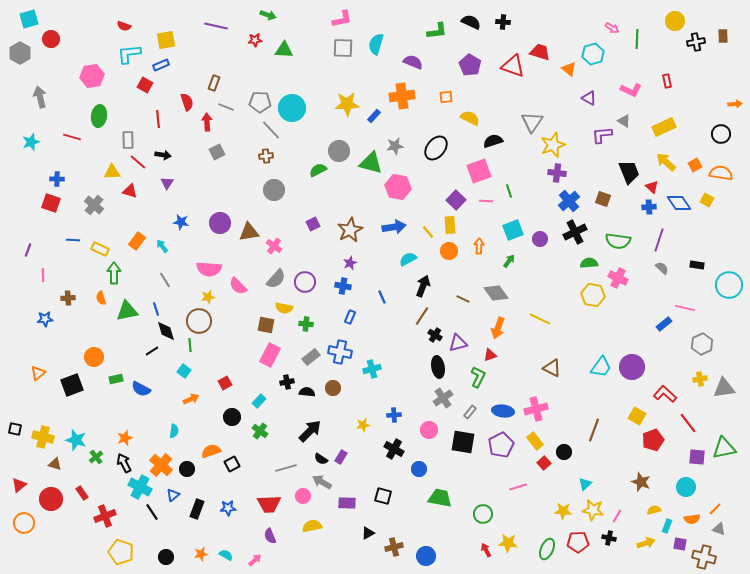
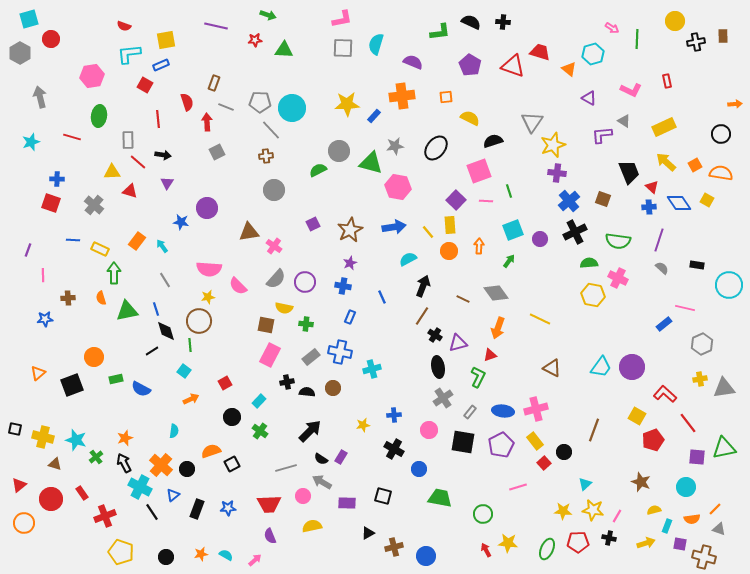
green L-shape at (437, 31): moved 3 px right, 1 px down
purple circle at (220, 223): moved 13 px left, 15 px up
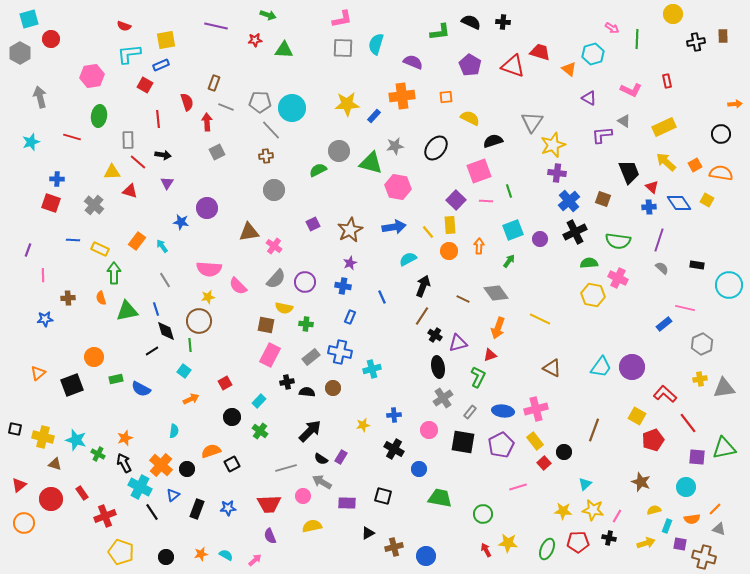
yellow circle at (675, 21): moved 2 px left, 7 px up
green cross at (96, 457): moved 2 px right, 3 px up; rotated 24 degrees counterclockwise
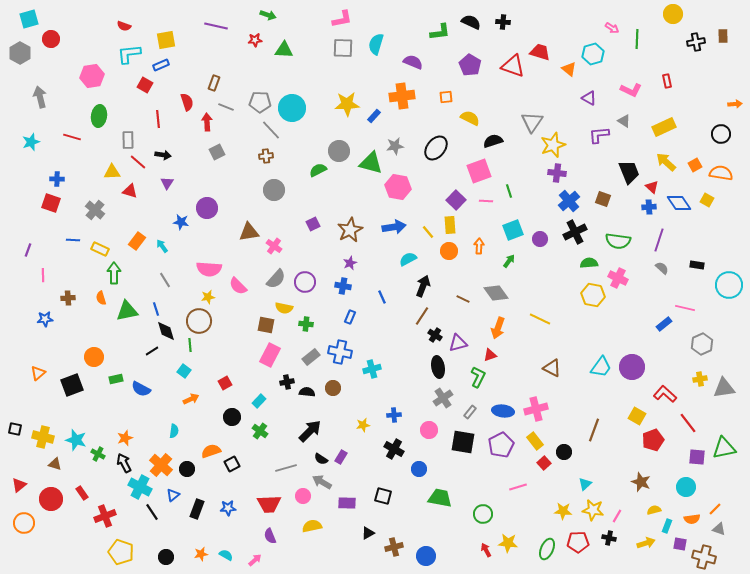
purple L-shape at (602, 135): moved 3 px left
gray cross at (94, 205): moved 1 px right, 5 px down
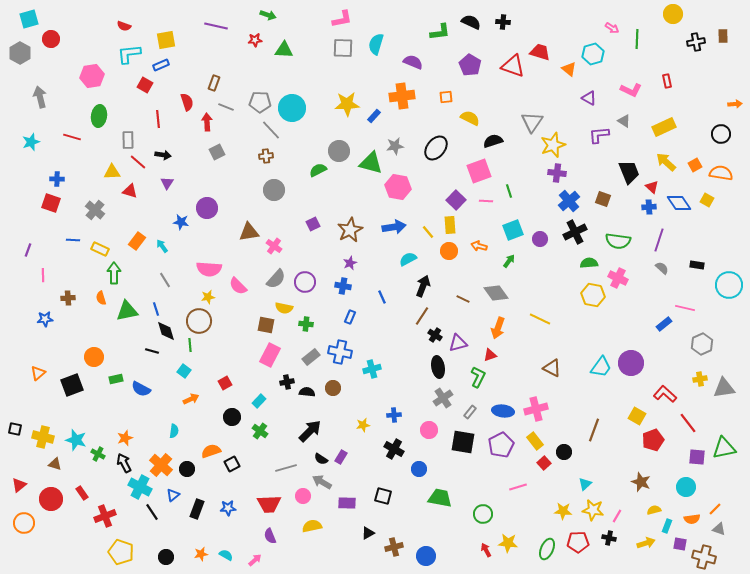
orange arrow at (479, 246): rotated 77 degrees counterclockwise
black line at (152, 351): rotated 48 degrees clockwise
purple circle at (632, 367): moved 1 px left, 4 px up
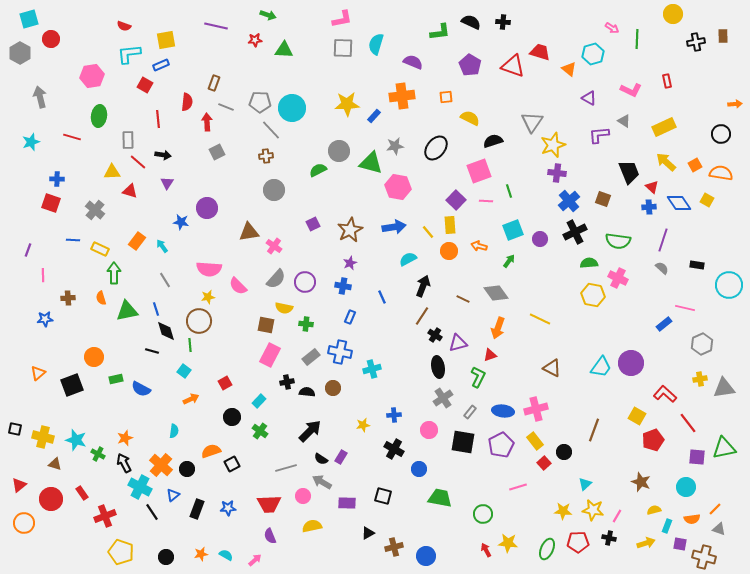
red semicircle at (187, 102): rotated 24 degrees clockwise
purple line at (659, 240): moved 4 px right
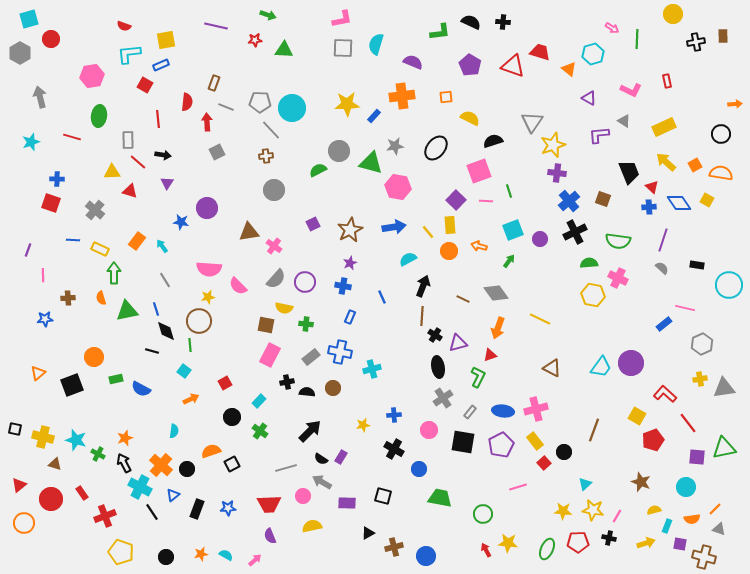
brown line at (422, 316): rotated 30 degrees counterclockwise
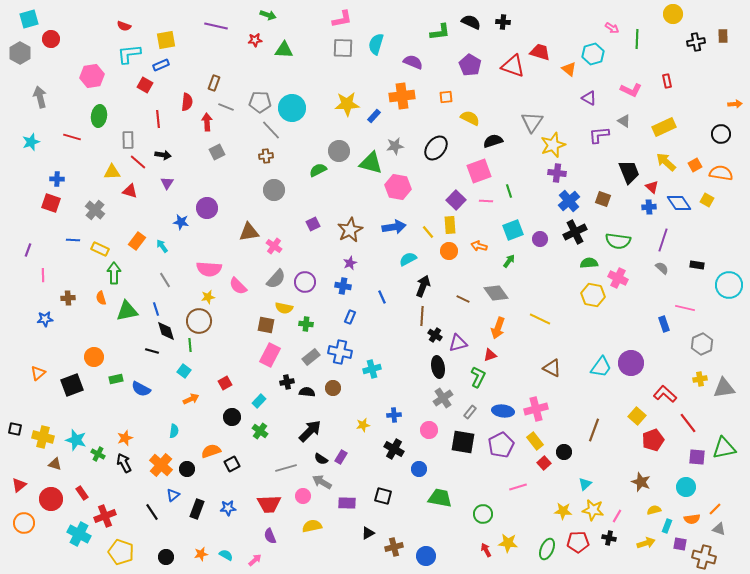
blue rectangle at (664, 324): rotated 70 degrees counterclockwise
yellow square at (637, 416): rotated 12 degrees clockwise
cyan cross at (140, 487): moved 61 px left, 47 px down
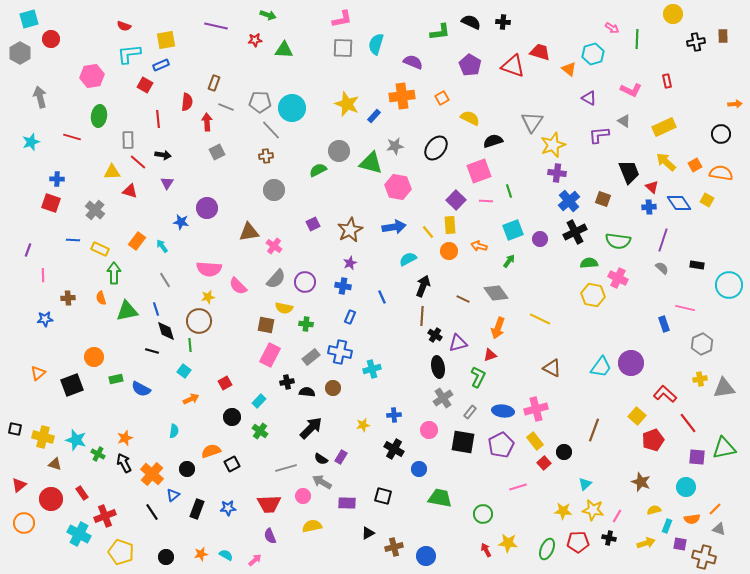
orange square at (446, 97): moved 4 px left, 1 px down; rotated 24 degrees counterclockwise
yellow star at (347, 104): rotated 25 degrees clockwise
black arrow at (310, 431): moved 1 px right, 3 px up
orange cross at (161, 465): moved 9 px left, 9 px down
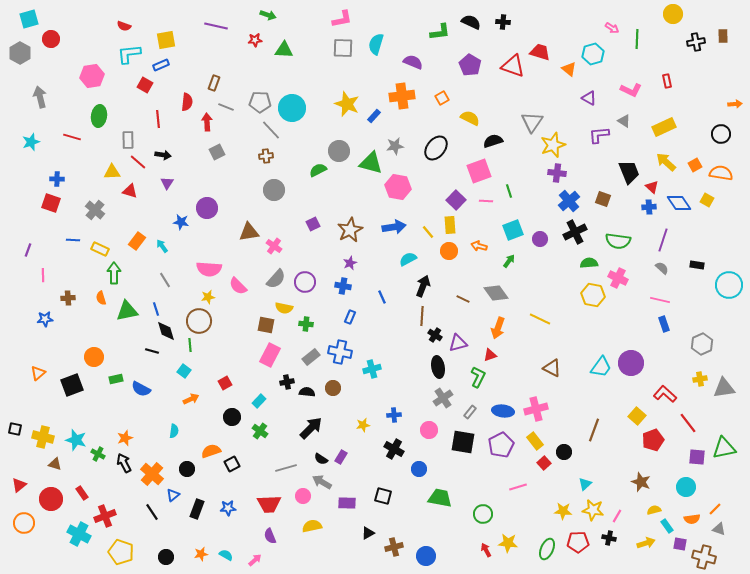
pink line at (685, 308): moved 25 px left, 8 px up
cyan rectangle at (667, 526): rotated 56 degrees counterclockwise
